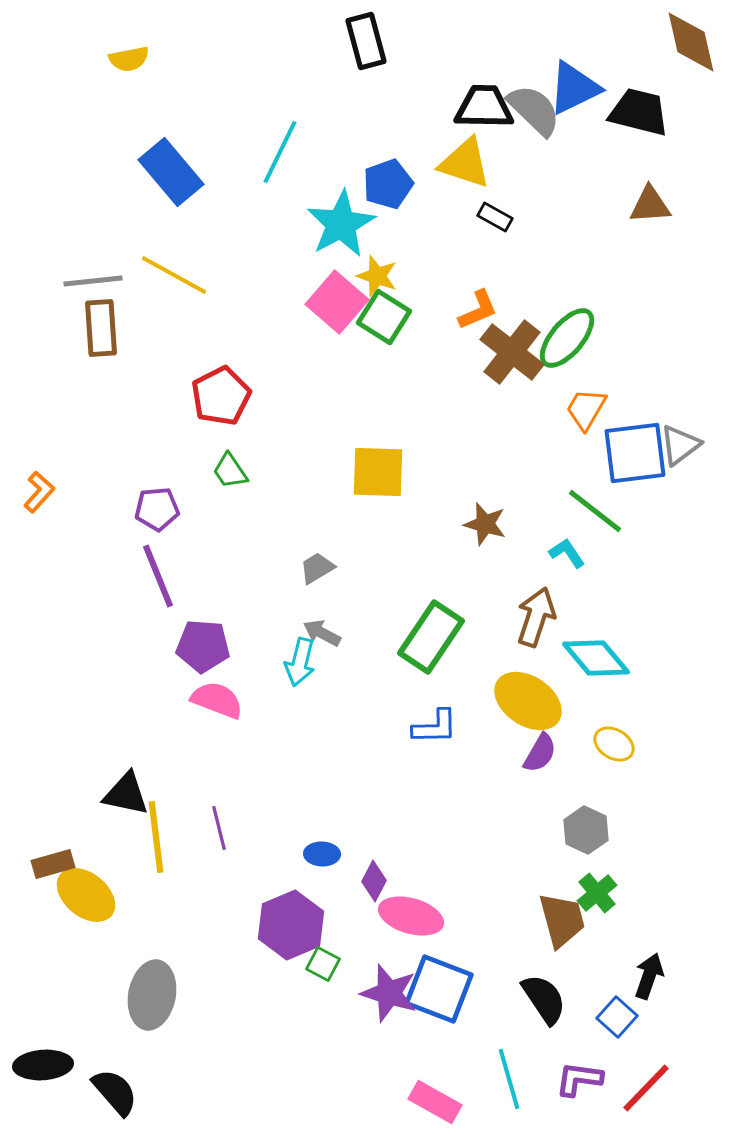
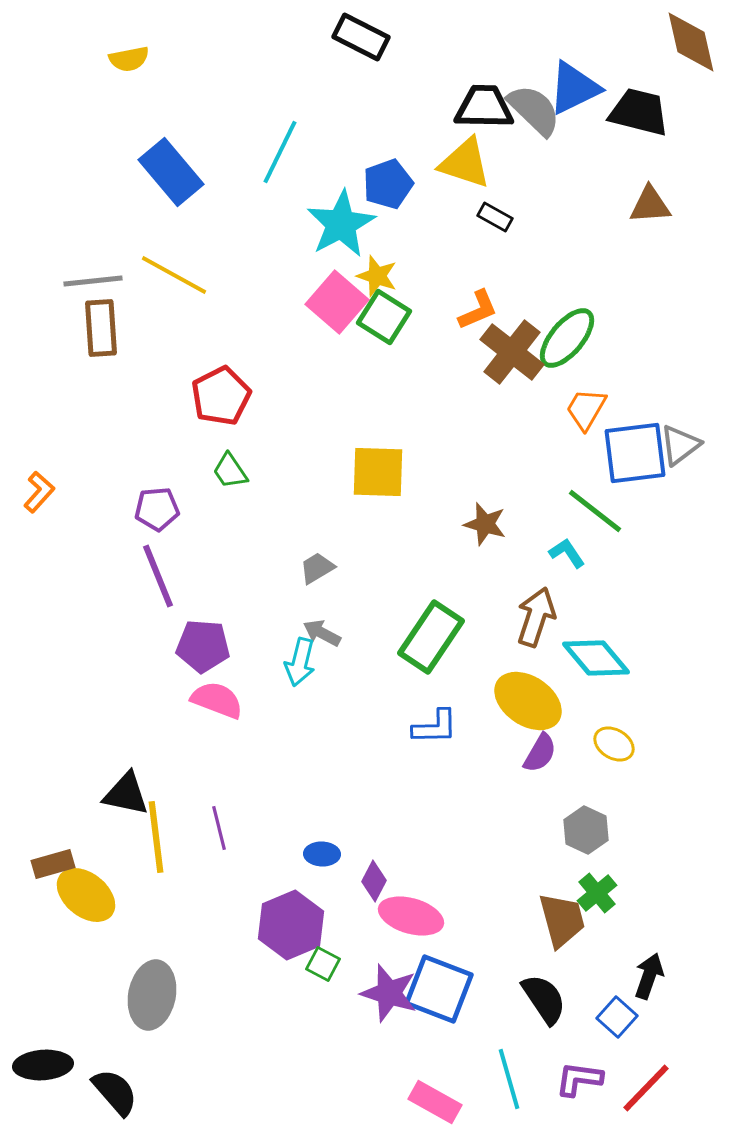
black rectangle at (366, 41): moved 5 px left, 4 px up; rotated 48 degrees counterclockwise
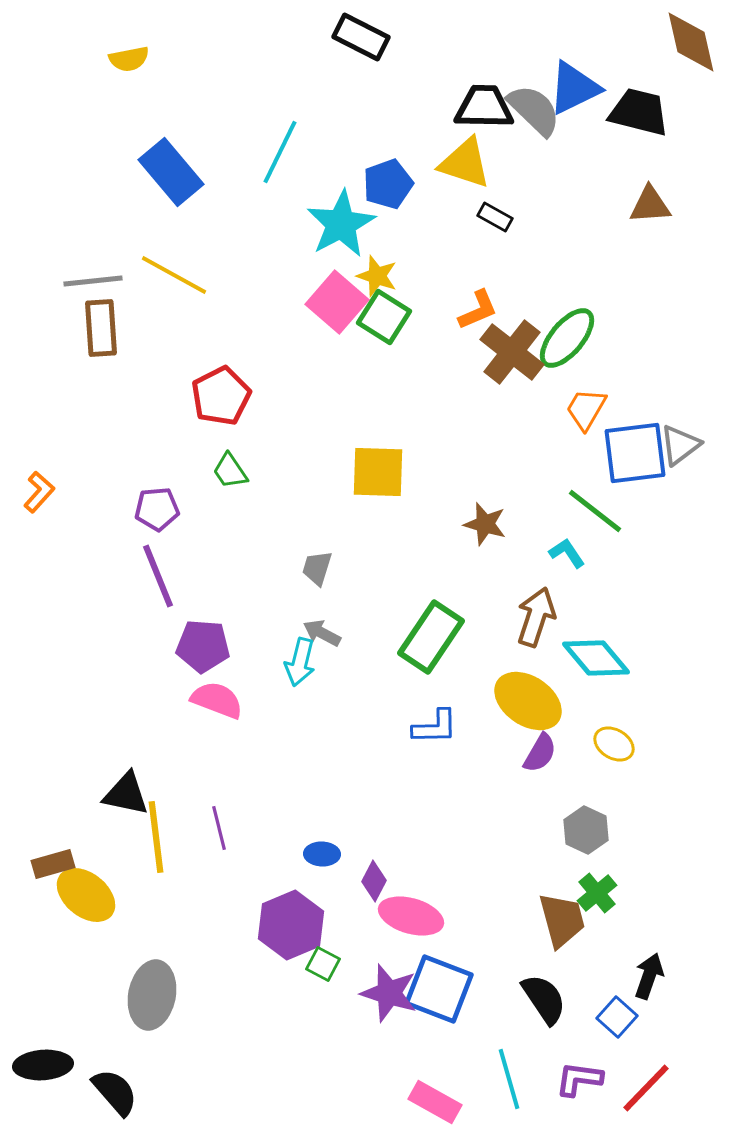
gray trapezoid at (317, 568): rotated 42 degrees counterclockwise
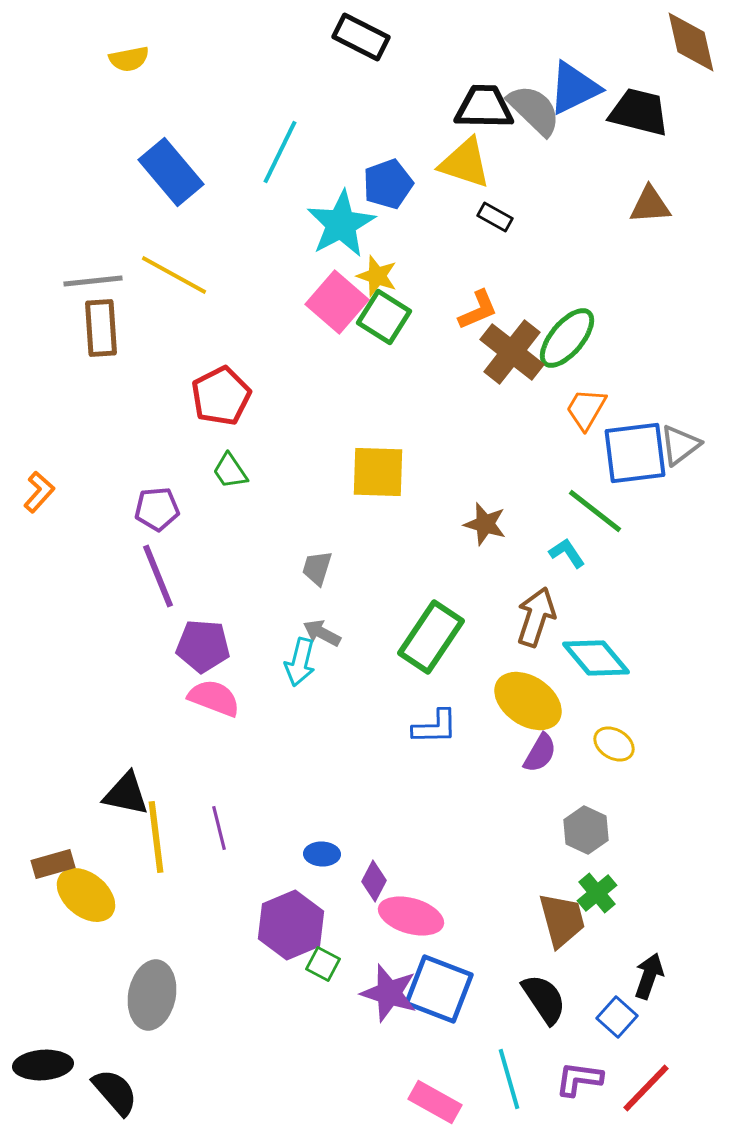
pink semicircle at (217, 700): moved 3 px left, 2 px up
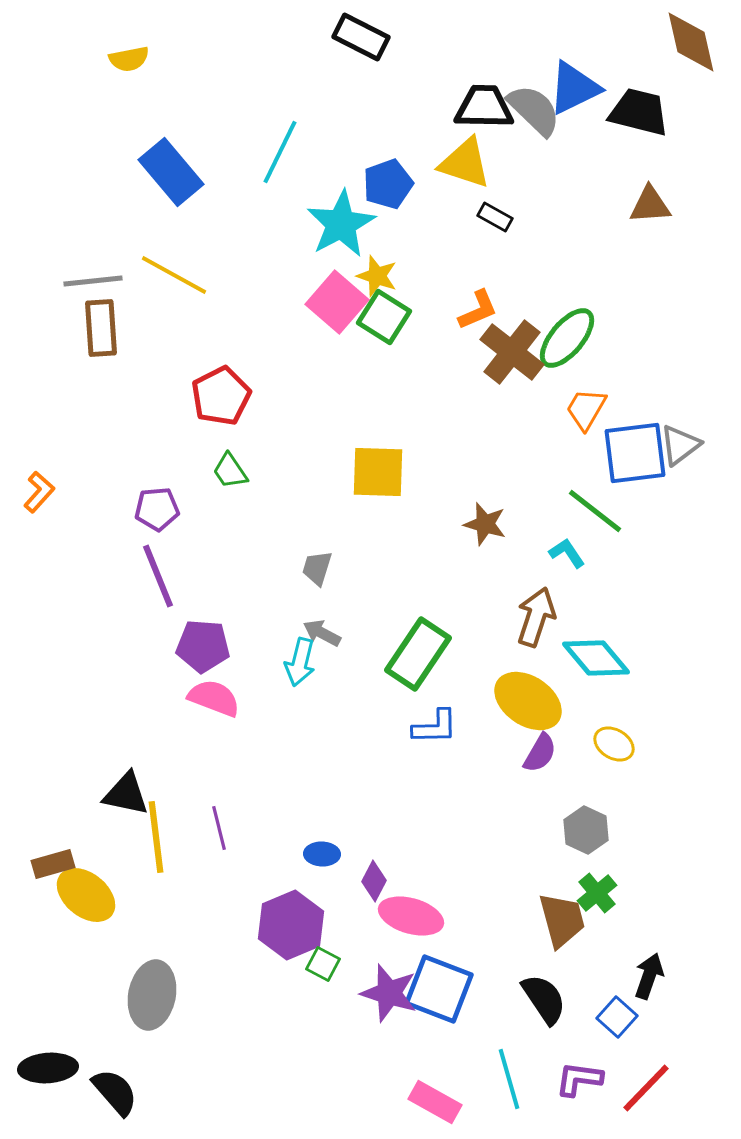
green rectangle at (431, 637): moved 13 px left, 17 px down
black ellipse at (43, 1065): moved 5 px right, 3 px down
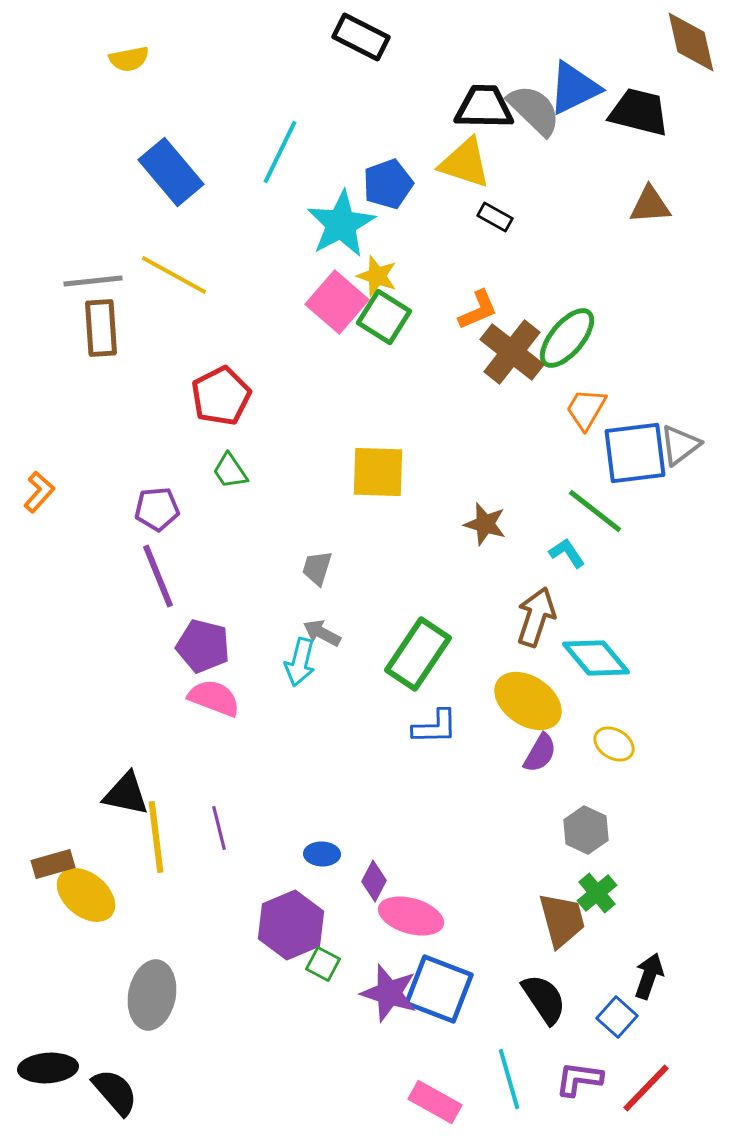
purple pentagon at (203, 646): rotated 10 degrees clockwise
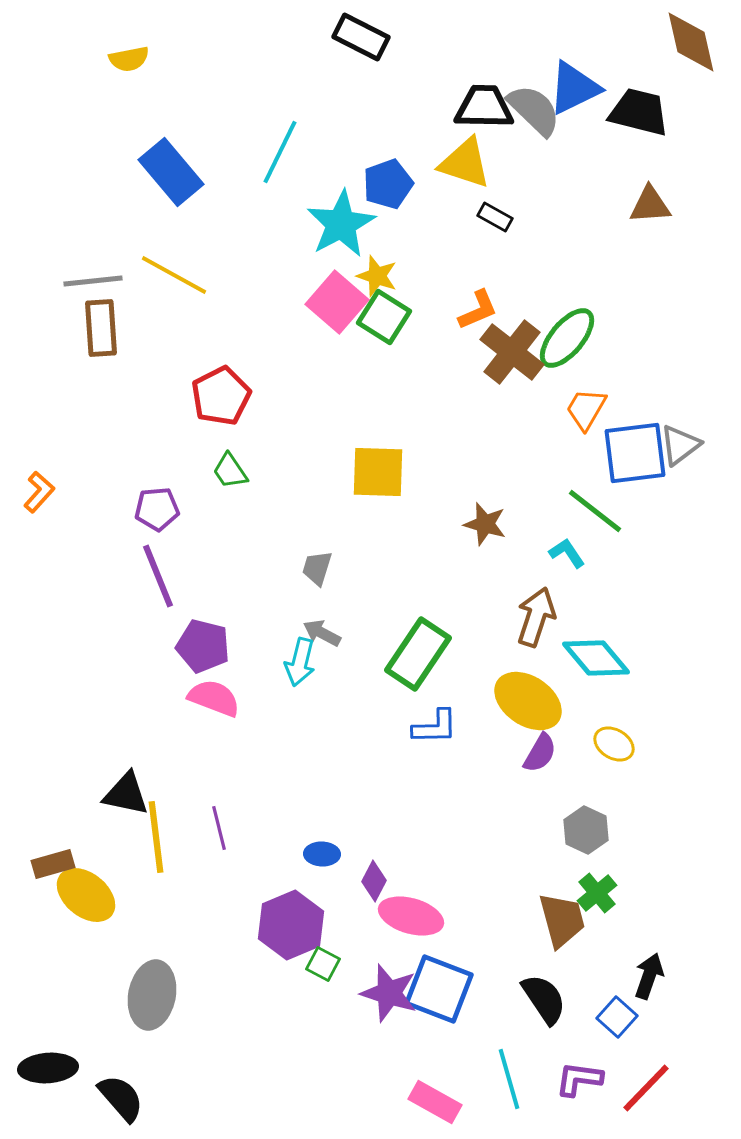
black semicircle at (115, 1092): moved 6 px right, 6 px down
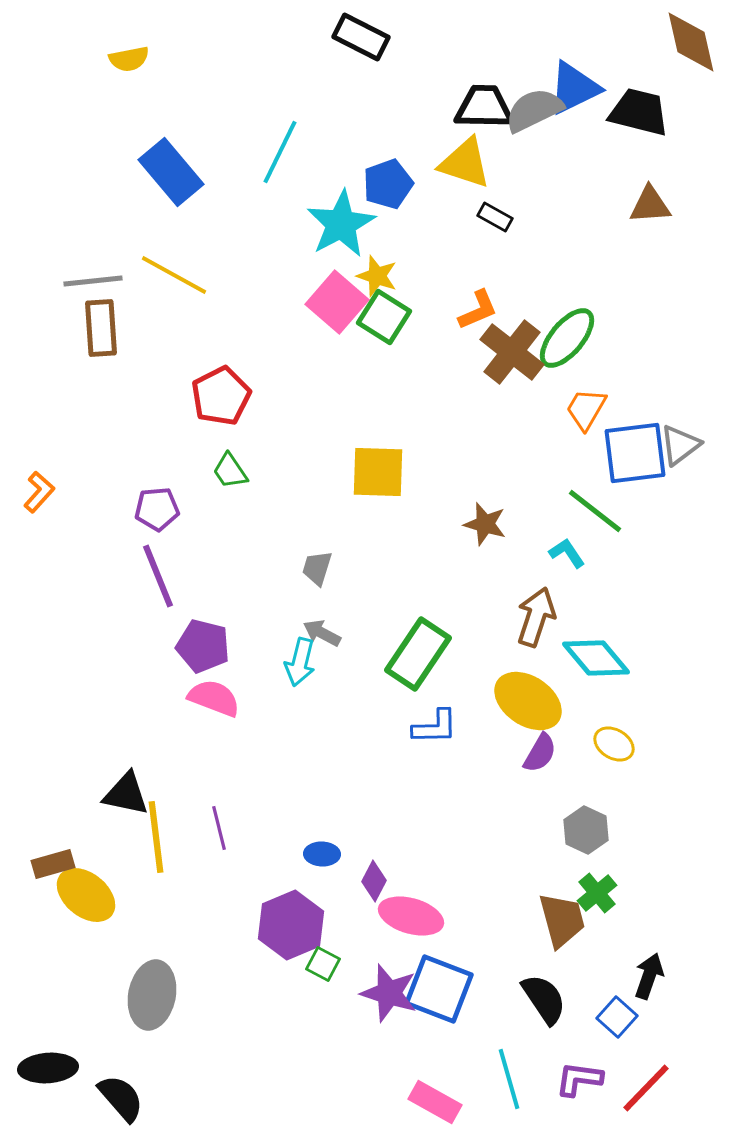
gray semicircle at (534, 110): rotated 70 degrees counterclockwise
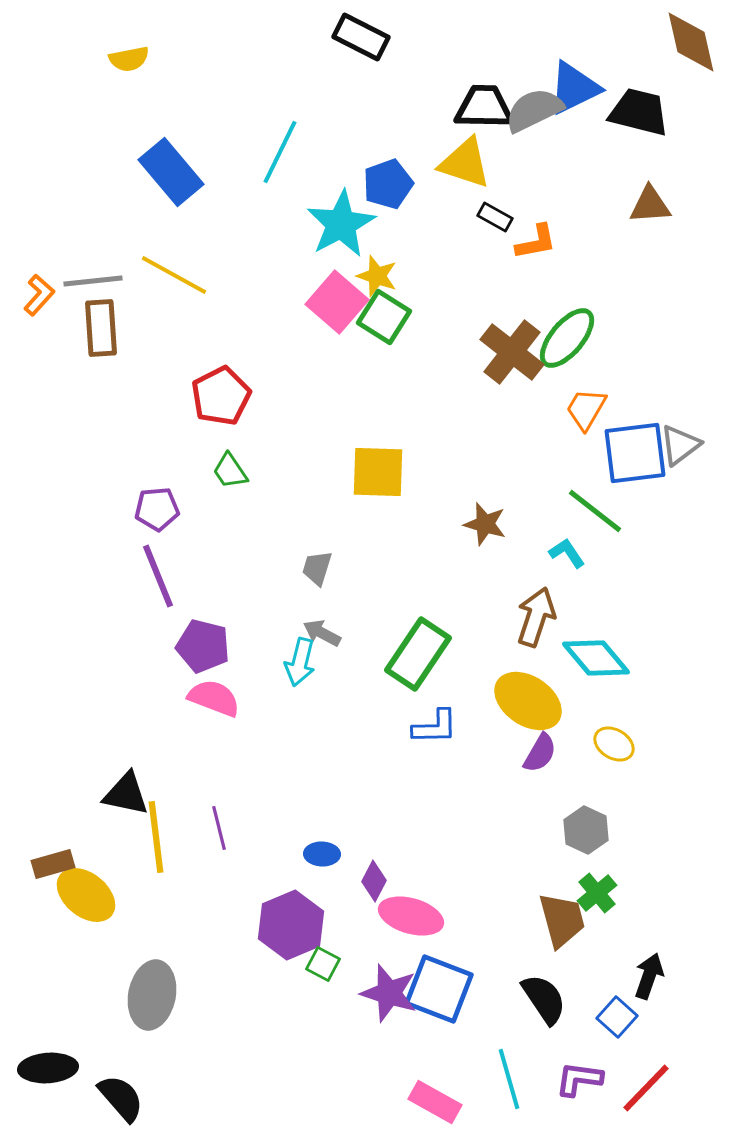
orange L-shape at (478, 310): moved 58 px right, 68 px up; rotated 12 degrees clockwise
orange L-shape at (39, 492): moved 197 px up
